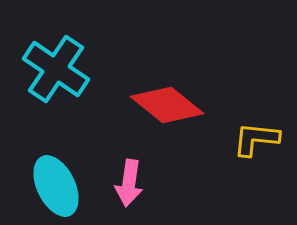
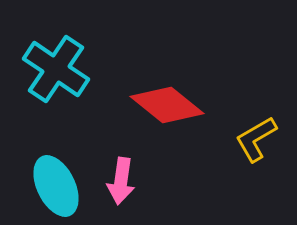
yellow L-shape: rotated 36 degrees counterclockwise
pink arrow: moved 8 px left, 2 px up
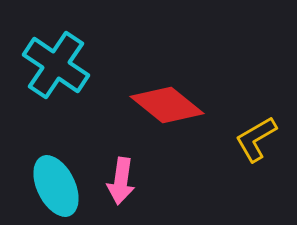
cyan cross: moved 4 px up
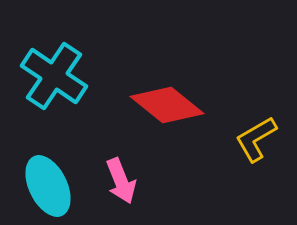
cyan cross: moved 2 px left, 11 px down
pink arrow: rotated 30 degrees counterclockwise
cyan ellipse: moved 8 px left
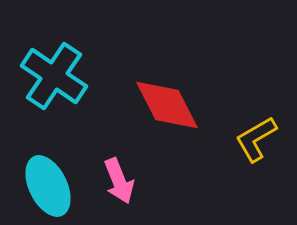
red diamond: rotated 24 degrees clockwise
pink arrow: moved 2 px left
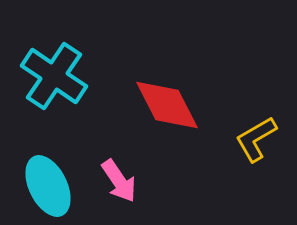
pink arrow: rotated 12 degrees counterclockwise
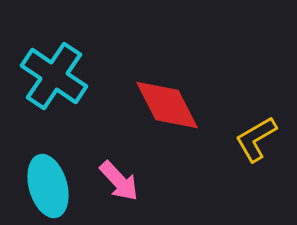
pink arrow: rotated 9 degrees counterclockwise
cyan ellipse: rotated 10 degrees clockwise
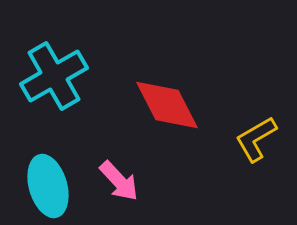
cyan cross: rotated 26 degrees clockwise
